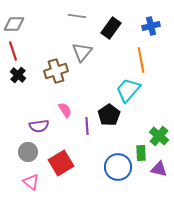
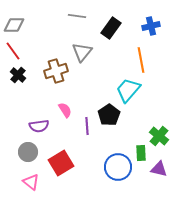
gray diamond: moved 1 px down
red line: rotated 18 degrees counterclockwise
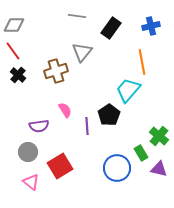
orange line: moved 1 px right, 2 px down
green rectangle: rotated 28 degrees counterclockwise
red square: moved 1 px left, 3 px down
blue circle: moved 1 px left, 1 px down
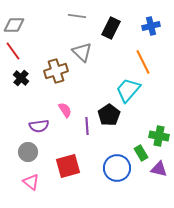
black rectangle: rotated 10 degrees counterclockwise
gray triangle: rotated 25 degrees counterclockwise
orange line: moved 1 px right; rotated 15 degrees counterclockwise
black cross: moved 3 px right, 3 px down
green cross: rotated 30 degrees counterclockwise
red square: moved 8 px right; rotated 15 degrees clockwise
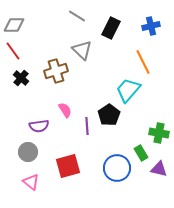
gray line: rotated 24 degrees clockwise
gray triangle: moved 2 px up
green cross: moved 3 px up
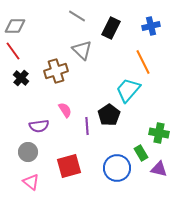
gray diamond: moved 1 px right, 1 px down
red square: moved 1 px right
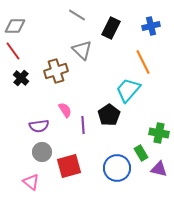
gray line: moved 1 px up
purple line: moved 4 px left, 1 px up
gray circle: moved 14 px right
